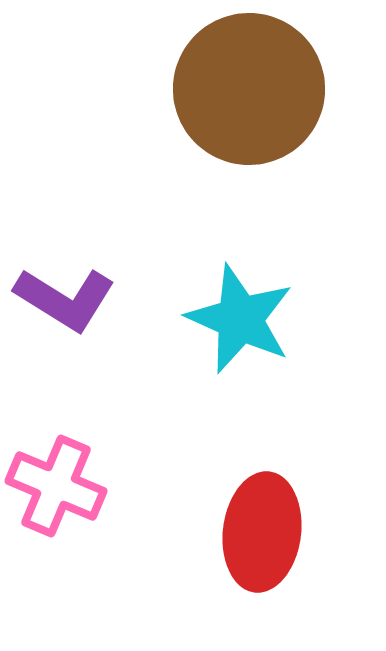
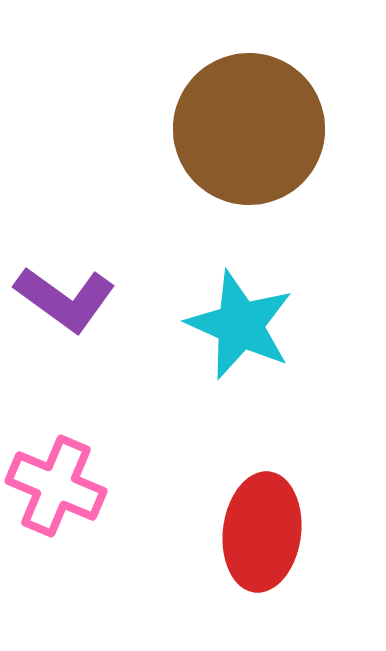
brown circle: moved 40 px down
purple L-shape: rotated 4 degrees clockwise
cyan star: moved 6 px down
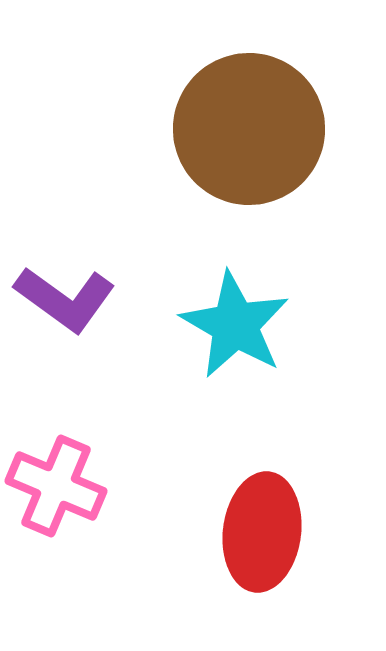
cyan star: moved 5 px left; rotated 6 degrees clockwise
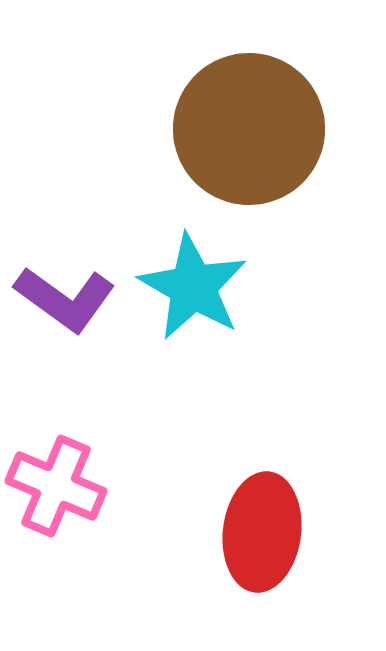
cyan star: moved 42 px left, 38 px up
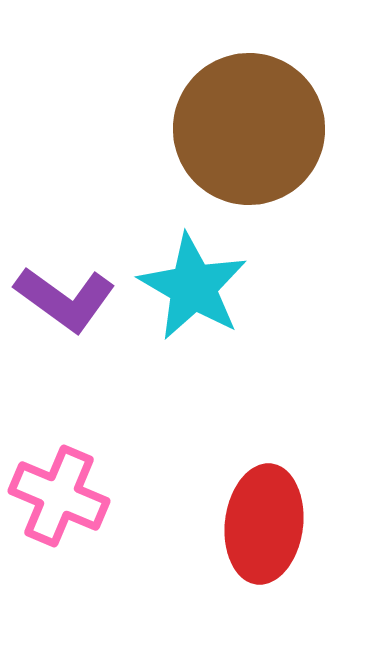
pink cross: moved 3 px right, 10 px down
red ellipse: moved 2 px right, 8 px up
